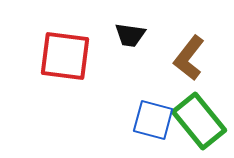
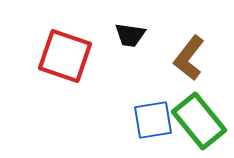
red square: rotated 12 degrees clockwise
blue square: rotated 24 degrees counterclockwise
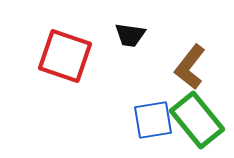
brown L-shape: moved 1 px right, 9 px down
green rectangle: moved 2 px left, 1 px up
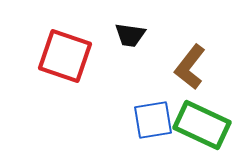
green rectangle: moved 5 px right, 5 px down; rotated 26 degrees counterclockwise
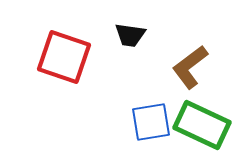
red square: moved 1 px left, 1 px down
brown L-shape: rotated 15 degrees clockwise
blue square: moved 2 px left, 2 px down
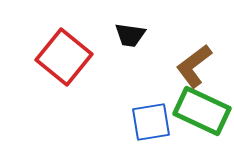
red square: rotated 20 degrees clockwise
brown L-shape: moved 4 px right, 1 px up
green rectangle: moved 14 px up
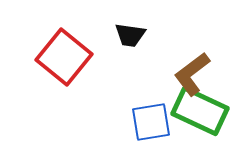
brown L-shape: moved 2 px left, 8 px down
green rectangle: moved 2 px left
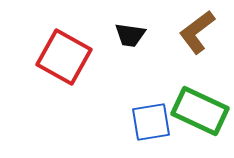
red square: rotated 10 degrees counterclockwise
brown L-shape: moved 5 px right, 42 px up
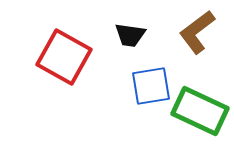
blue square: moved 36 px up
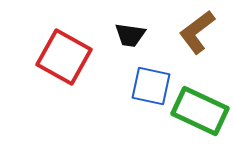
blue square: rotated 21 degrees clockwise
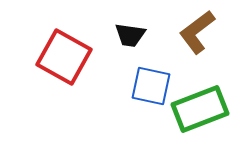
green rectangle: moved 2 px up; rotated 46 degrees counterclockwise
